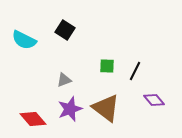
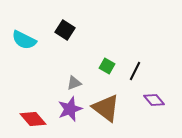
green square: rotated 28 degrees clockwise
gray triangle: moved 10 px right, 3 px down
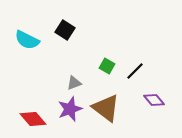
cyan semicircle: moved 3 px right
black line: rotated 18 degrees clockwise
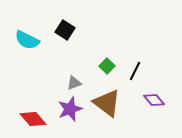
green square: rotated 14 degrees clockwise
black line: rotated 18 degrees counterclockwise
brown triangle: moved 1 px right, 5 px up
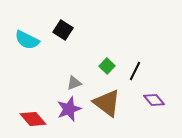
black square: moved 2 px left
purple star: moved 1 px left
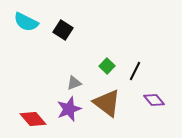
cyan semicircle: moved 1 px left, 18 px up
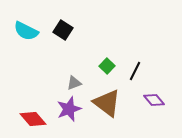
cyan semicircle: moved 9 px down
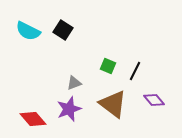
cyan semicircle: moved 2 px right
green square: moved 1 px right; rotated 21 degrees counterclockwise
brown triangle: moved 6 px right, 1 px down
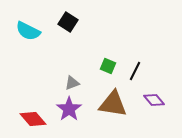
black square: moved 5 px right, 8 px up
gray triangle: moved 2 px left
brown triangle: rotated 28 degrees counterclockwise
purple star: rotated 15 degrees counterclockwise
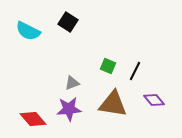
purple star: rotated 30 degrees clockwise
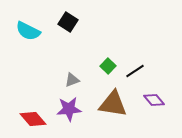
green square: rotated 21 degrees clockwise
black line: rotated 30 degrees clockwise
gray triangle: moved 3 px up
